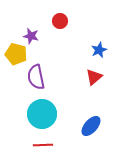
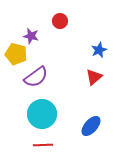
purple semicircle: rotated 115 degrees counterclockwise
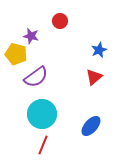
red line: rotated 66 degrees counterclockwise
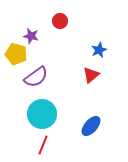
red triangle: moved 3 px left, 2 px up
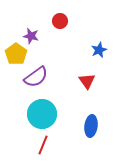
yellow pentagon: rotated 20 degrees clockwise
red triangle: moved 4 px left, 6 px down; rotated 24 degrees counterclockwise
blue ellipse: rotated 35 degrees counterclockwise
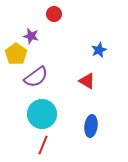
red circle: moved 6 px left, 7 px up
red triangle: rotated 24 degrees counterclockwise
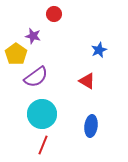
purple star: moved 2 px right
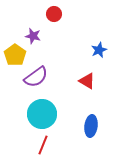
yellow pentagon: moved 1 px left, 1 px down
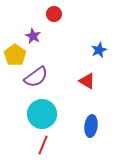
purple star: rotated 14 degrees clockwise
